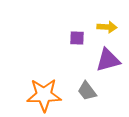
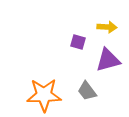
purple square: moved 1 px right, 4 px down; rotated 14 degrees clockwise
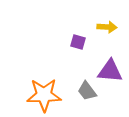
purple triangle: moved 2 px right, 11 px down; rotated 20 degrees clockwise
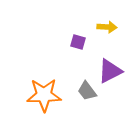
purple triangle: rotated 32 degrees counterclockwise
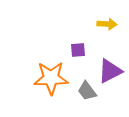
yellow arrow: moved 3 px up
purple square: moved 8 px down; rotated 21 degrees counterclockwise
orange star: moved 7 px right, 17 px up
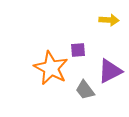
yellow arrow: moved 2 px right, 4 px up
orange star: moved 10 px up; rotated 28 degrees clockwise
gray trapezoid: moved 2 px left, 1 px up
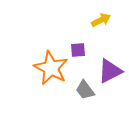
yellow arrow: moved 8 px left; rotated 30 degrees counterclockwise
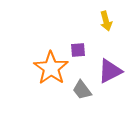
yellow arrow: moved 5 px right, 1 px down; rotated 102 degrees clockwise
orange star: rotated 8 degrees clockwise
gray trapezoid: moved 3 px left
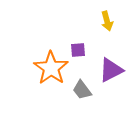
yellow arrow: moved 1 px right
purple triangle: moved 1 px right, 1 px up
